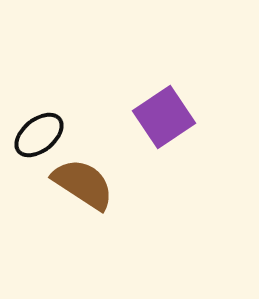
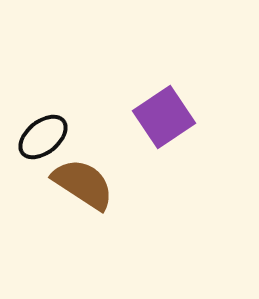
black ellipse: moved 4 px right, 2 px down
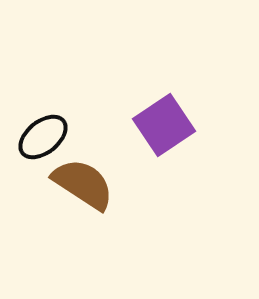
purple square: moved 8 px down
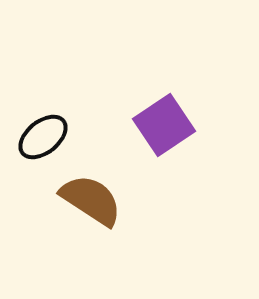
brown semicircle: moved 8 px right, 16 px down
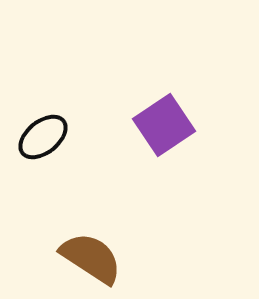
brown semicircle: moved 58 px down
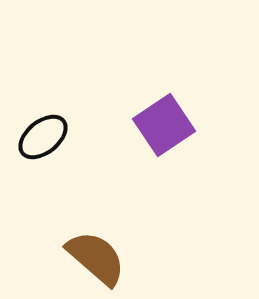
brown semicircle: moved 5 px right; rotated 8 degrees clockwise
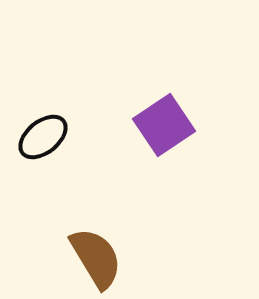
brown semicircle: rotated 18 degrees clockwise
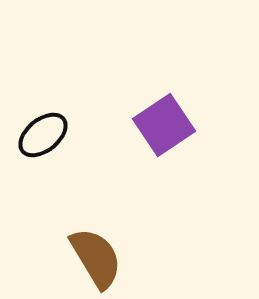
black ellipse: moved 2 px up
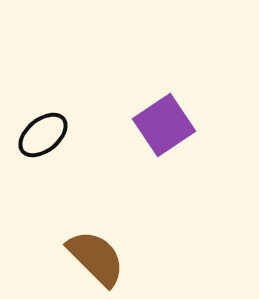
brown semicircle: rotated 14 degrees counterclockwise
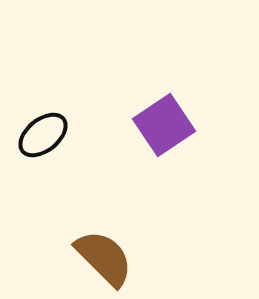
brown semicircle: moved 8 px right
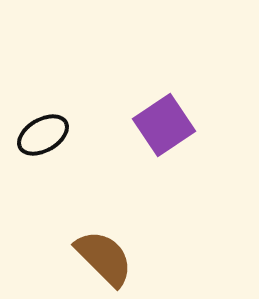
black ellipse: rotated 9 degrees clockwise
